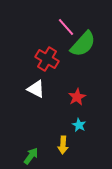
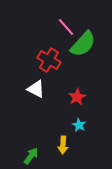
red cross: moved 2 px right, 1 px down
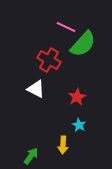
pink line: rotated 24 degrees counterclockwise
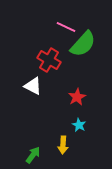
white triangle: moved 3 px left, 3 px up
green arrow: moved 2 px right, 1 px up
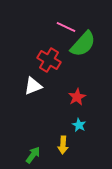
white triangle: rotated 48 degrees counterclockwise
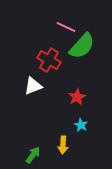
green semicircle: moved 1 px left, 2 px down
cyan star: moved 2 px right
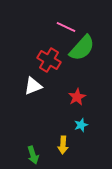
green semicircle: moved 2 px down
cyan star: rotated 24 degrees clockwise
green arrow: rotated 126 degrees clockwise
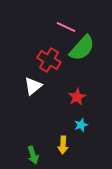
white triangle: rotated 18 degrees counterclockwise
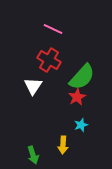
pink line: moved 13 px left, 2 px down
green semicircle: moved 29 px down
white triangle: rotated 18 degrees counterclockwise
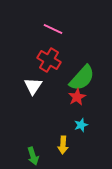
green semicircle: moved 1 px down
green arrow: moved 1 px down
